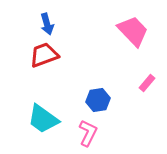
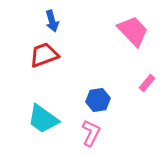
blue arrow: moved 5 px right, 3 px up
pink L-shape: moved 3 px right
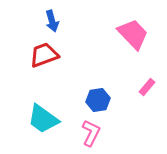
pink trapezoid: moved 3 px down
pink rectangle: moved 4 px down
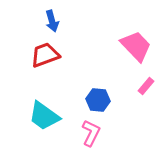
pink trapezoid: moved 3 px right, 12 px down
red trapezoid: moved 1 px right
pink rectangle: moved 1 px left, 1 px up
blue hexagon: rotated 15 degrees clockwise
cyan trapezoid: moved 1 px right, 3 px up
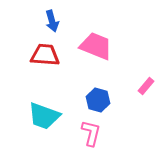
pink trapezoid: moved 40 px left; rotated 24 degrees counterclockwise
red trapezoid: rotated 24 degrees clockwise
blue hexagon: rotated 10 degrees clockwise
cyan trapezoid: rotated 16 degrees counterclockwise
pink L-shape: rotated 12 degrees counterclockwise
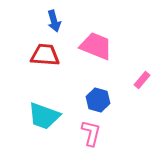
blue arrow: moved 2 px right
pink rectangle: moved 4 px left, 6 px up
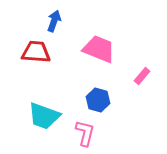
blue arrow: rotated 145 degrees counterclockwise
pink trapezoid: moved 3 px right, 3 px down
red trapezoid: moved 9 px left, 3 px up
pink rectangle: moved 4 px up
pink L-shape: moved 6 px left
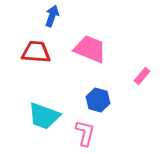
blue arrow: moved 2 px left, 5 px up
pink trapezoid: moved 9 px left
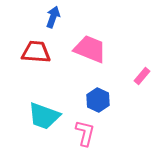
blue arrow: moved 1 px right, 1 px down
blue hexagon: rotated 10 degrees clockwise
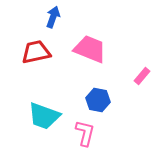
red trapezoid: rotated 16 degrees counterclockwise
blue hexagon: rotated 15 degrees counterclockwise
